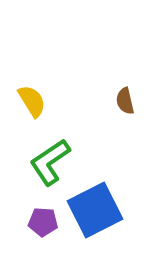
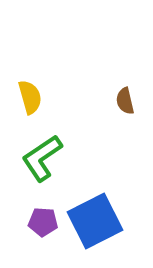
yellow semicircle: moved 2 px left, 4 px up; rotated 16 degrees clockwise
green L-shape: moved 8 px left, 4 px up
blue square: moved 11 px down
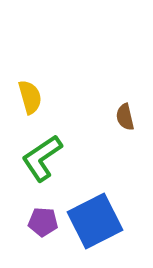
brown semicircle: moved 16 px down
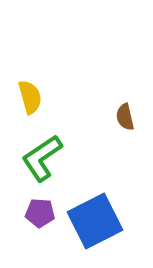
purple pentagon: moved 3 px left, 9 px up
